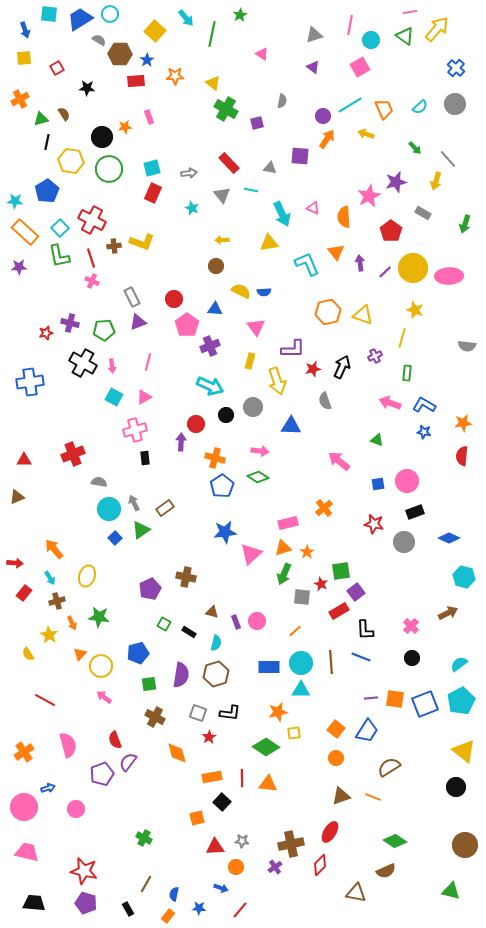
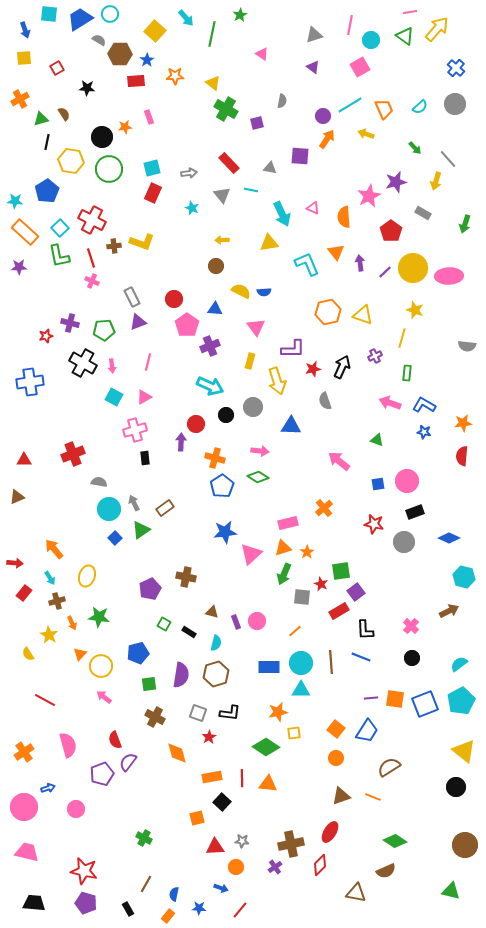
red star at (46, 333): moved 3 px down
brown arrow at (448, 613): moved 1 px right, 2 px up
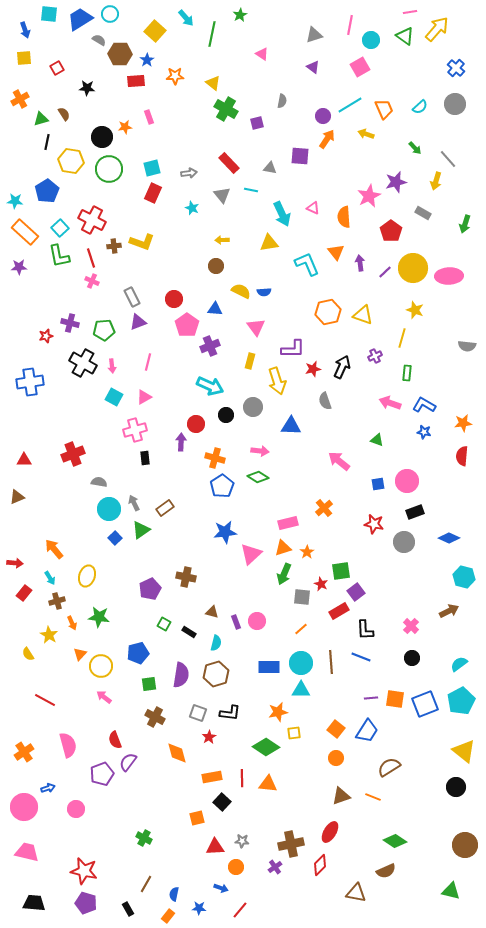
orange line at (295, 631): moved 6 px right, 2 px up
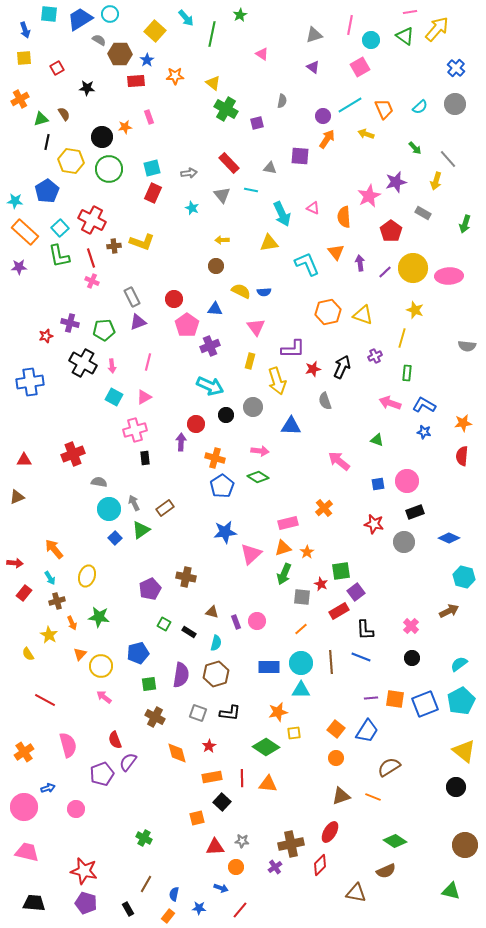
red star at (209, 737): moved 9 px down
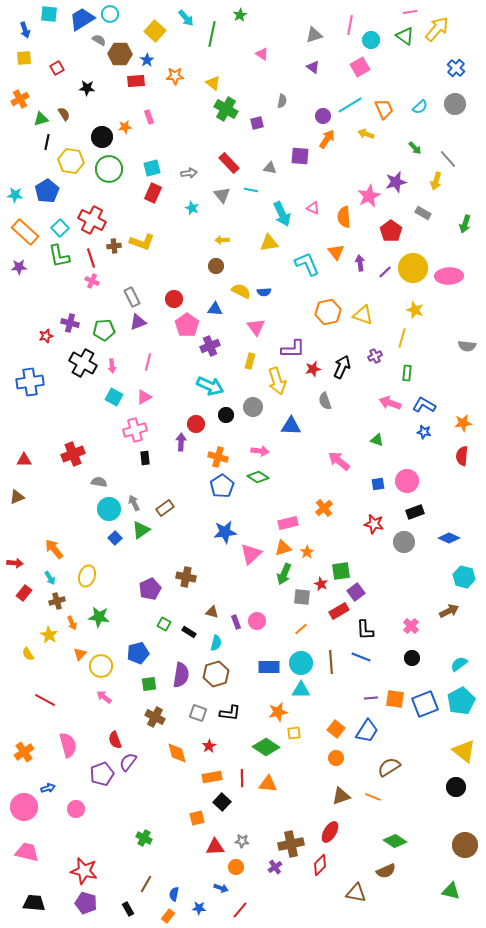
blue trapezoid at (80, 19): moved 2 px right
cyan star at (15, 201): moved 6 px up
orange cross at (215, 458): moved 3 px right, 1 px up
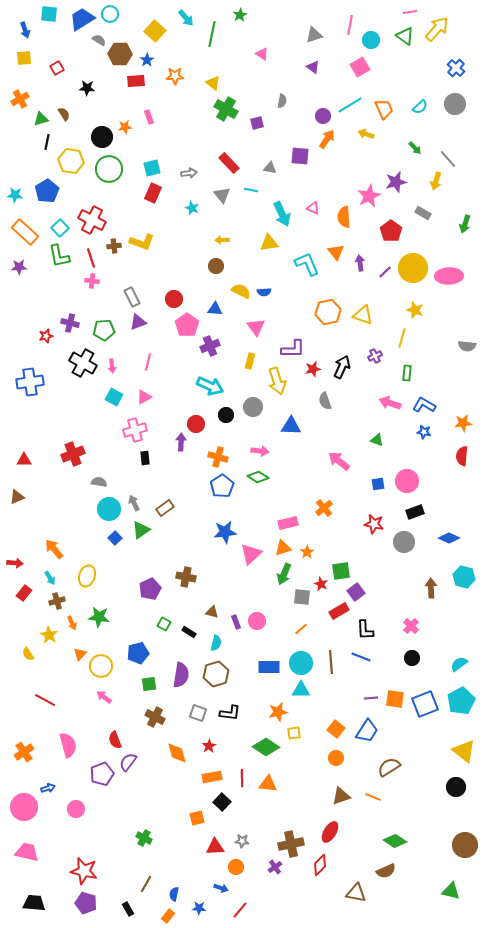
pink cross at (92, 281): rotated 16 degrees counterclockwise
brown arrow at (449, 611): moved 18 px left, 23 px up; rotated 66 degrees counterclockwise
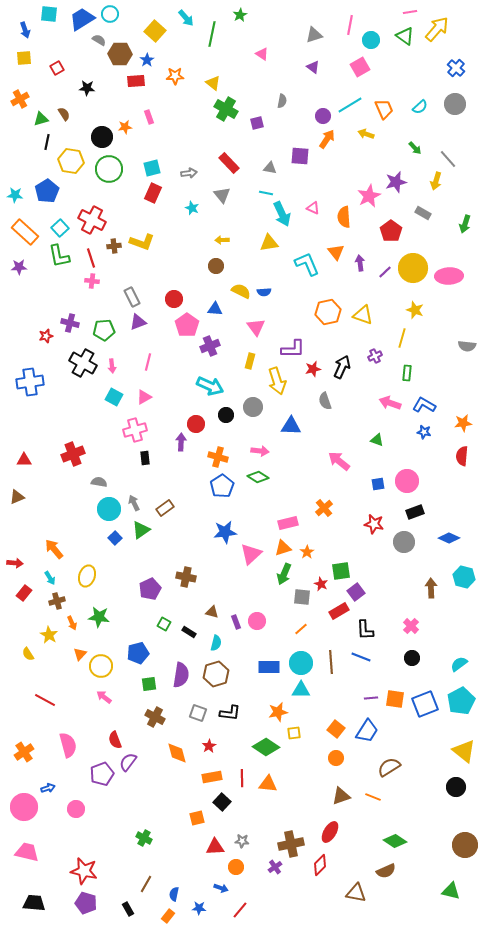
cyan line at (251, 190): moved 15 px right, 3 px down
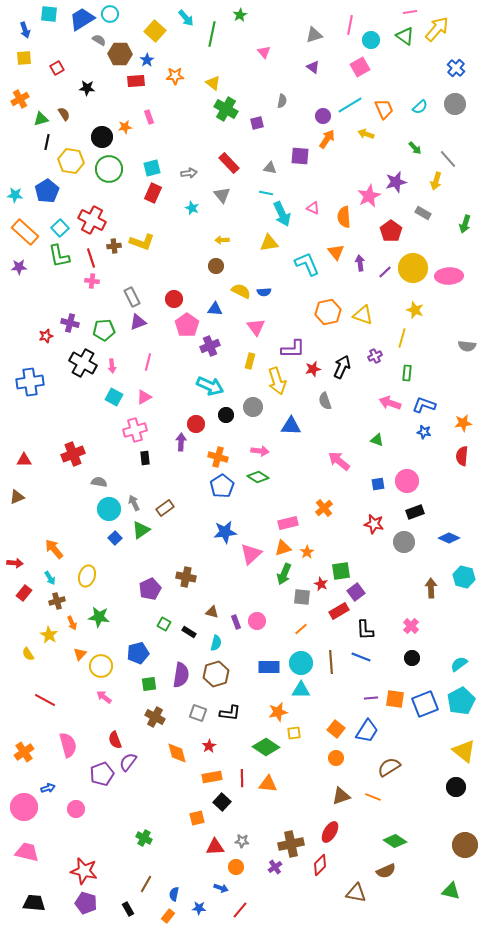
pink triangle at (262, 54): moved 2 px right, 2 px up; rotated 16 degrees clockwise
blue L-shape at (424, 405): rotated 10 degrees counterclockwise
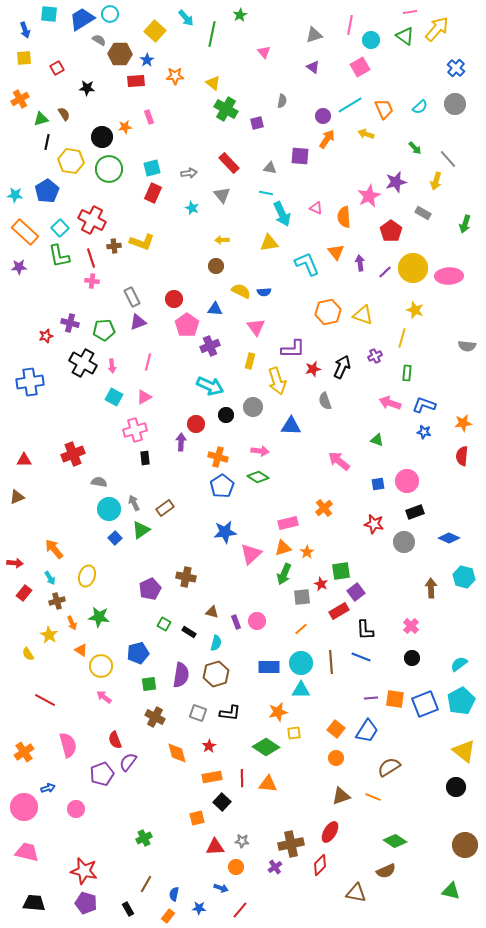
pink triangle at (313, 208): moved 3 px right
gray square at (302, 597): rotated 12 degrees counterclockwise
orange triangle at (80, 654): moved 1 px right, 4 px up; rotated 40 degrees counterclockwise
green cross at (144, 838): rotated 35 degrees clockwise
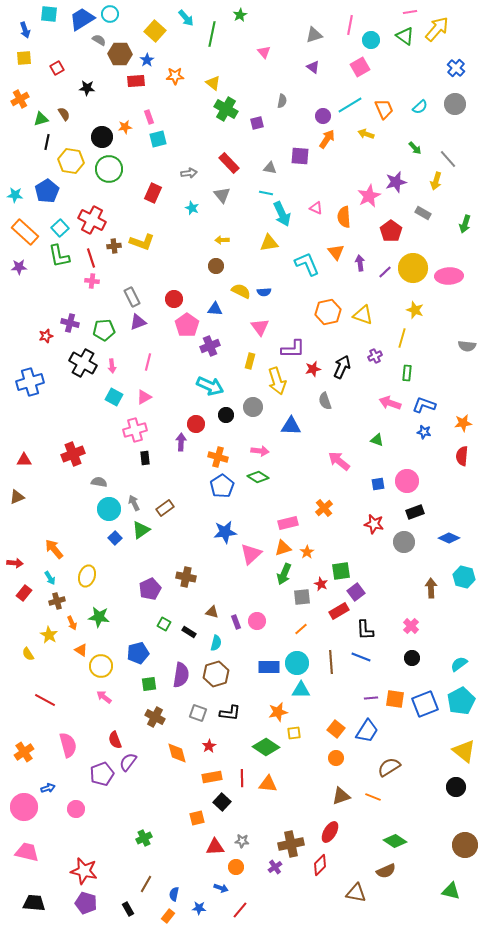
cyan square at (152, 168): moved 6 px right, 29 px up
pink triangle at (256, 327): moved 4 px right
blue cross at (30, 382): rotated 8 degrees counterclockwise
cyan circle at (301, 663): moved 4 px left
